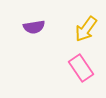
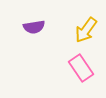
yellow arrow: moved 1 px down
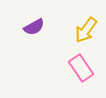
purple semicircle: rotated 20 degrees counterclockwise
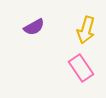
yellow arrow: rotated 20 degrees counterclockwise
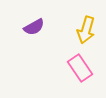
pink rectangle: moved 1 px left
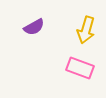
pink rectangle: rotated 36 degrees counterclockwise
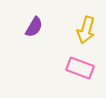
purple semicircle: rotated 30 degrees counterclockwise
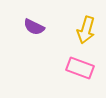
purple semicircle: rotated 85 degrees clockwise
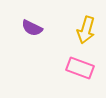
purple semicircle: moved 2 px left, 1 px down
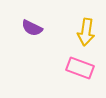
yellow arrow: moved 2 px down; rotated 8 degrees counterclockwise
